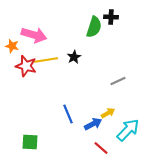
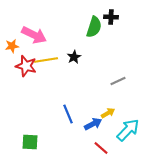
pink arrow: rotated 10 degrees clockwise
orange star: rotated 24 degrees counterclockwise
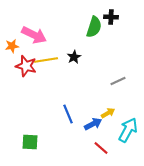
cyan arrow: rotated 15 degrees counterclockwise
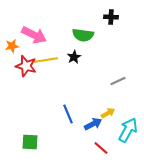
green semicircle: moved 11 px left, 8 px down; rotated 80 degrees clockwise
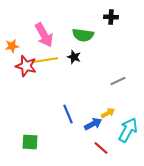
pink arrow: moved 10 px right; rotated 35 degrees clockwise
black star: rotated 24 degrees counterclockwise
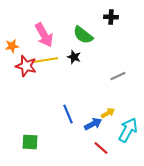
green semicircle: rotated 30 degrees clockwise
gray line: moved 5 px up
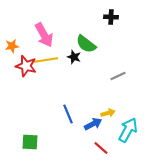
green semicircle: moved 3 px right, 9 px down
yellow arrow: rotated 16 degrees clockwise
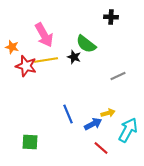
orange star: moved 1 px down; rotated 24 degrees clockwise
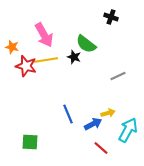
black cross: rotated 16 degrees clockwise
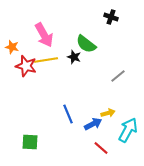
gray line: rotated 14 degrees counterclockwise
